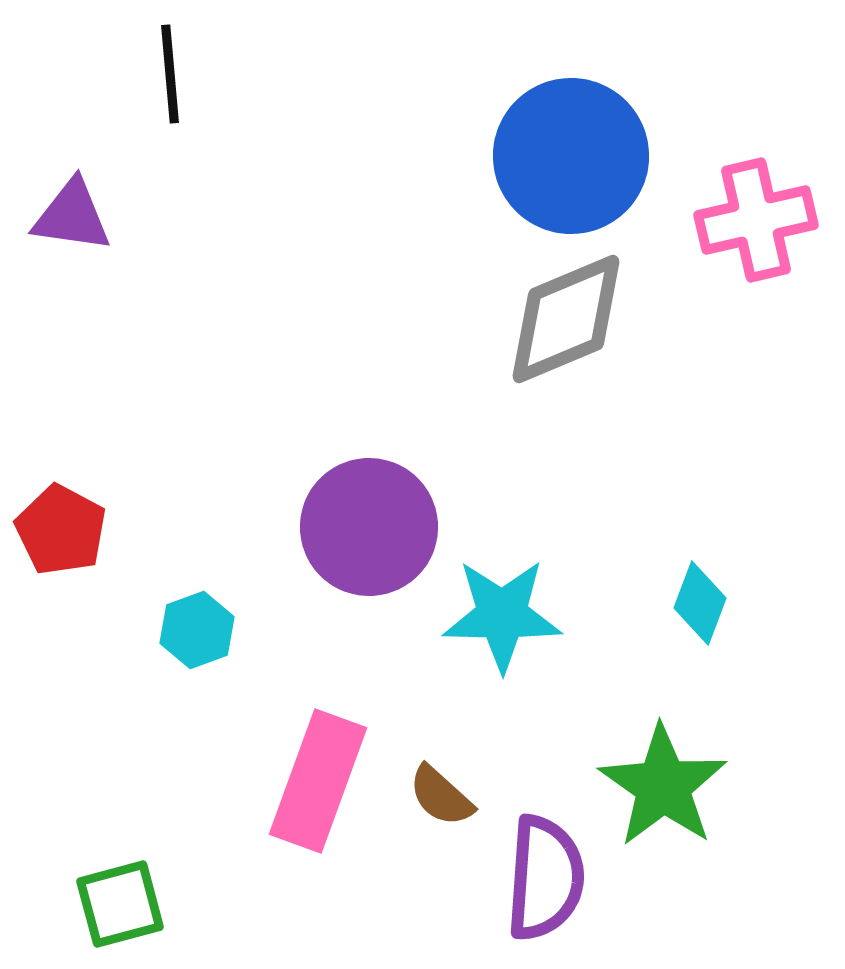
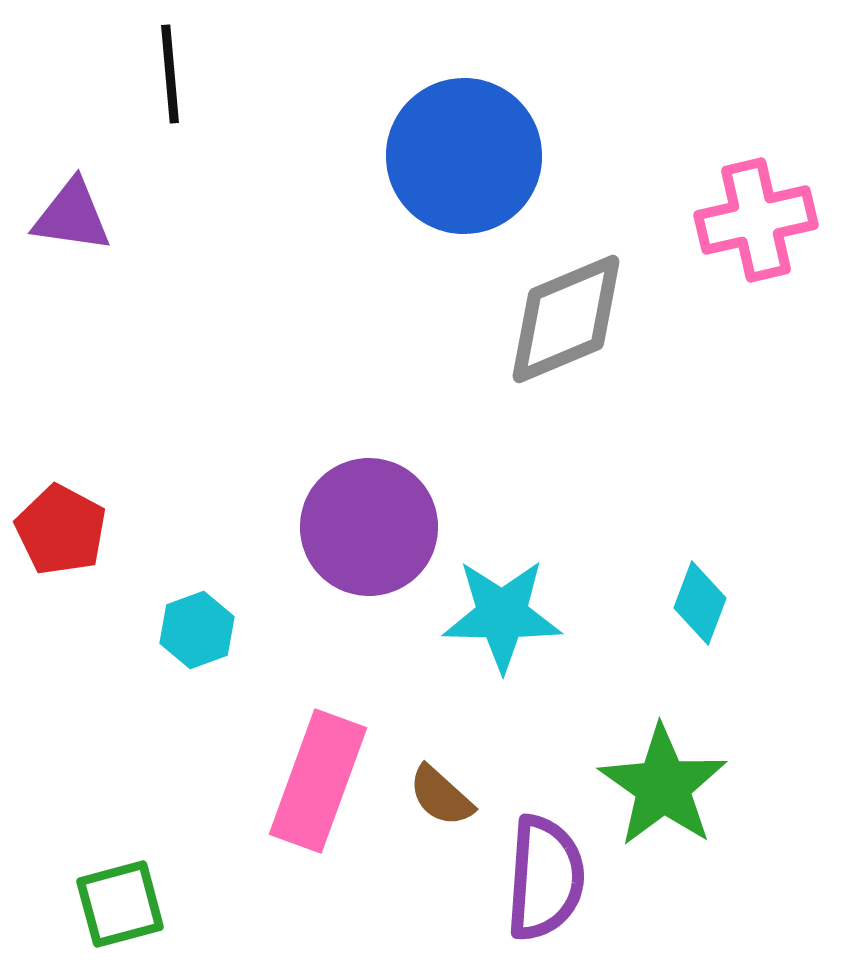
blue circle: moved 107 px left
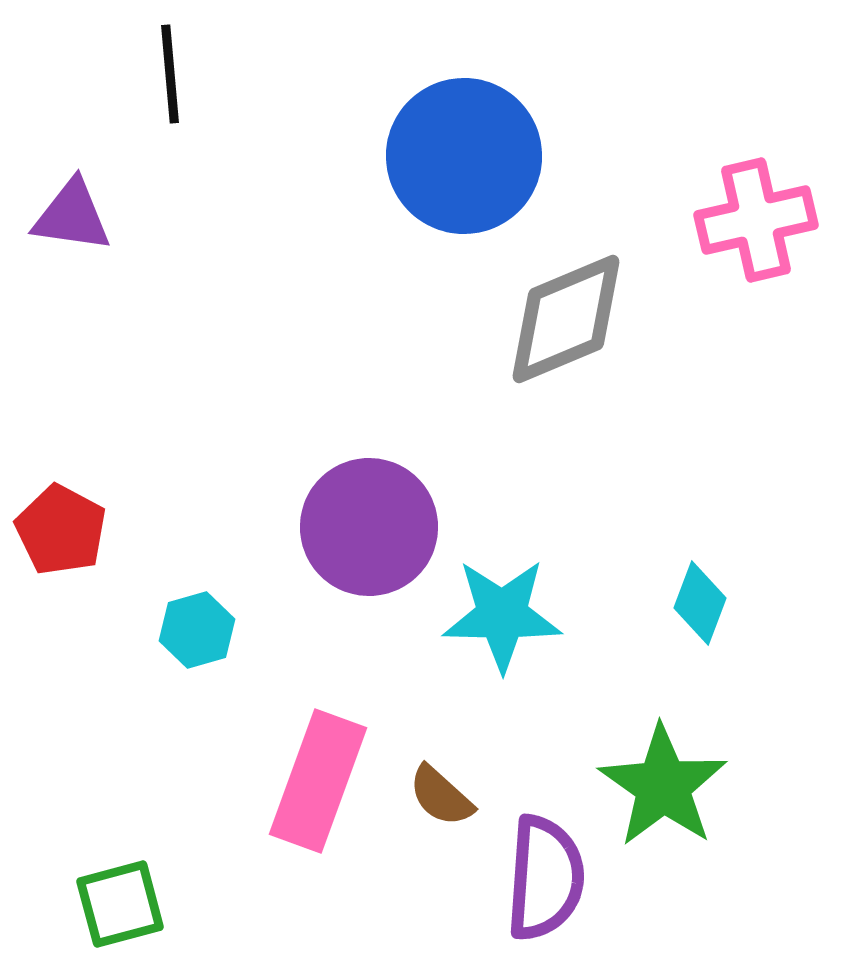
cyan hexagon: rotated 4 degrees clockwise
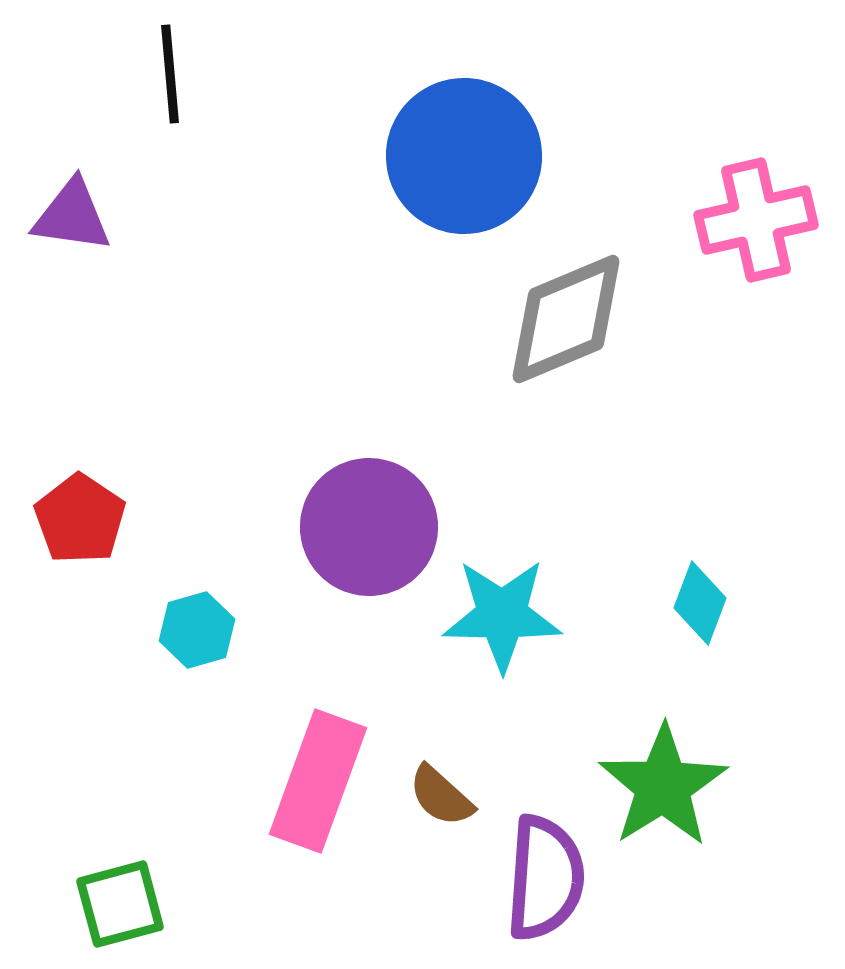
red pentagon: moved 19 px right, 11 px up; rotated 6 degrees clockwise
green star: rotated 5 degrees clockwise
